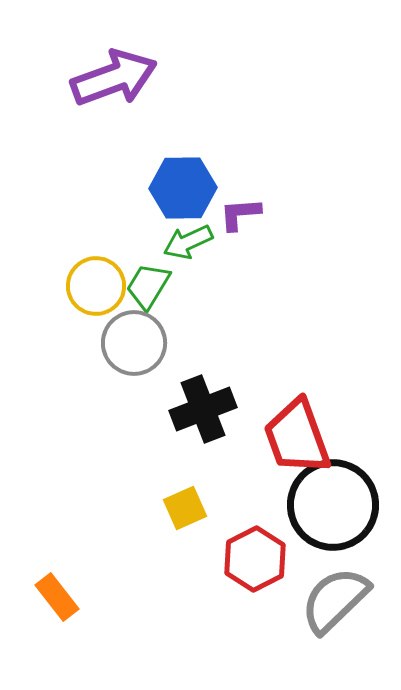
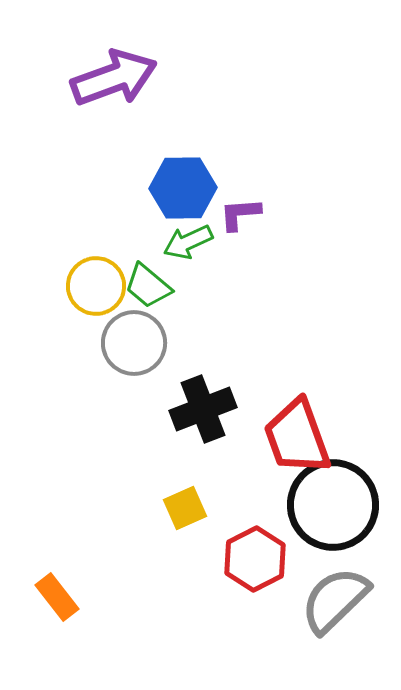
green trapezoid: rotated 81 degrees counterclockwise
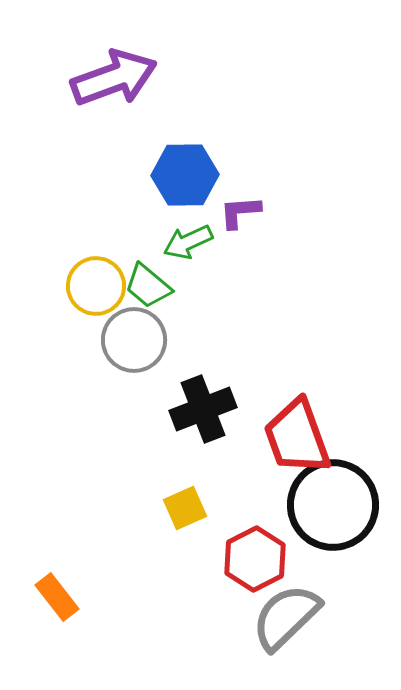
blue hexagon: moved 2 px right, 13 px up
purple L-shape: moved 2 px up
gray circle: moved 3 px up
gray semicircle: moved 49 px left, 17 px down
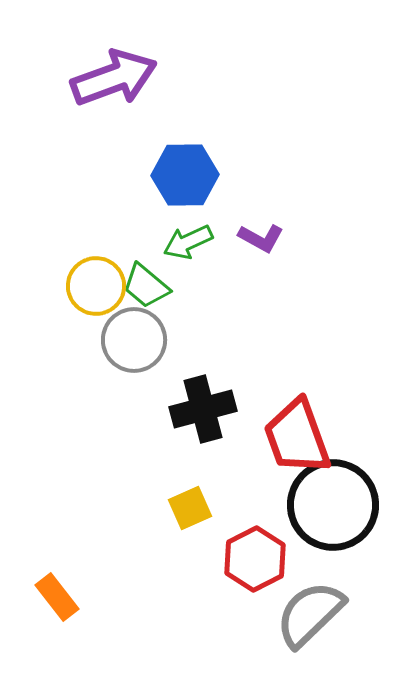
purple L-shape: moved 21 px right, 26 px down; rotated 147 degrees counterclockwise
green trapezoid: moved 2 px left
black cross: rotated 6 degrees clockwise
yellow square: moved 5 px right
gray semicircle: moved 24 px right, 3 px up
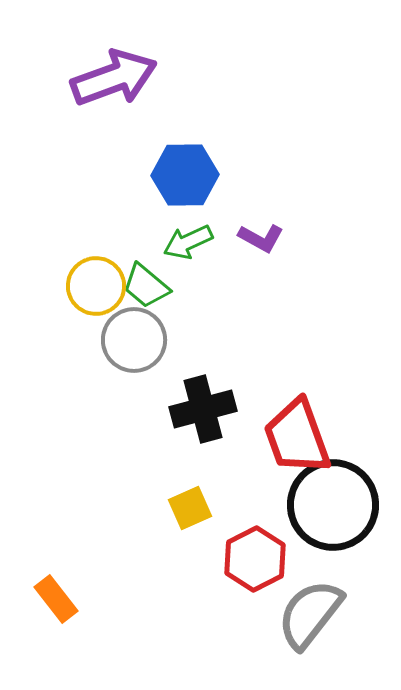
orange rectangle: moved 1 px left, 2 px down
gray semicircle: rotated 8 degrees counterclockwise
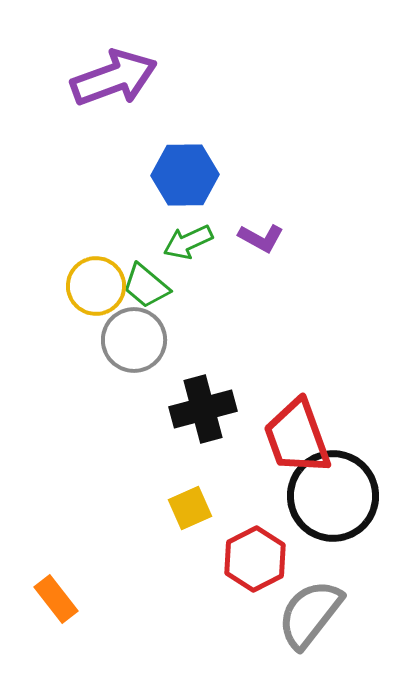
black circle: moved 9 px up
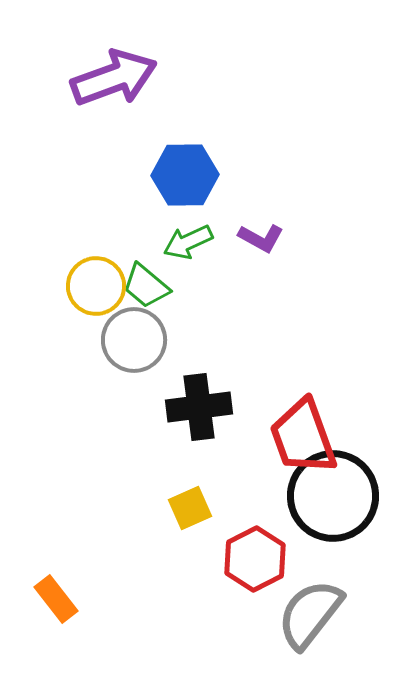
black cross: moved 4 px left, 2 px up; rotated 8 degrees clockwise
red trapezoid: moved 6 px right
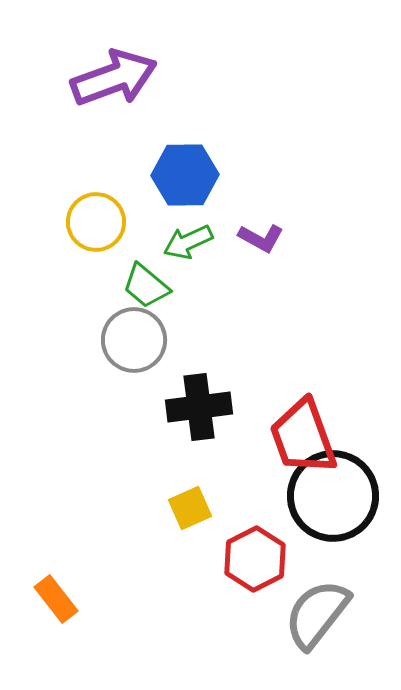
yellow circle: moved 64 px up
gray semicircle: moved 7 px right
